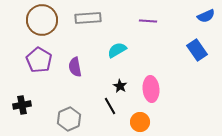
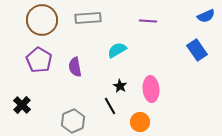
black cross: rotated 36 degrees counterclockwise
gray hexagon: moved 4 px right, 2 px down
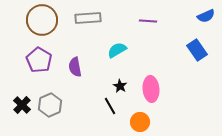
gray hexagon: moved 23 px left, 16 px up
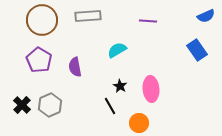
gray rectangle: moved 2 px up
orange circle: moved 1 px left, 1 px down
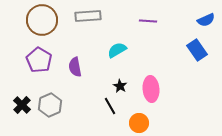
blue semicircle: moved 4 px down
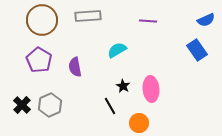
black star: moved 3 px right
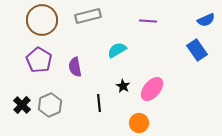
gray rectangle: rotated 10 degrees counterclockwise
pink ellipse: moved 1 px right; rotated 45 degrees clockwise
black line: moved 11 px left, 3 px up; rotated 24 degrees clockwise
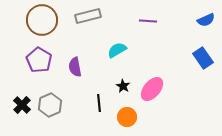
blue rectangle: moved 6 px right, 8 px down
orange circle: moved 12 px left, 6 px up
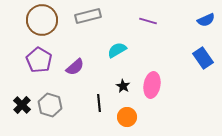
purple line: rotated 12 degrees clockwise
purple semicircle: rotated 120 degrees counterclockwise
pink ellipse: moved 4 px up; rotated 30 degrees counterclockwise
gray hexagon: rotated 20 degrees counterclockwise
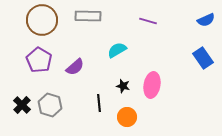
gray rectangle: rotated 15 degrees clockwise
black star: rotated 16 degrees counterclockwise
